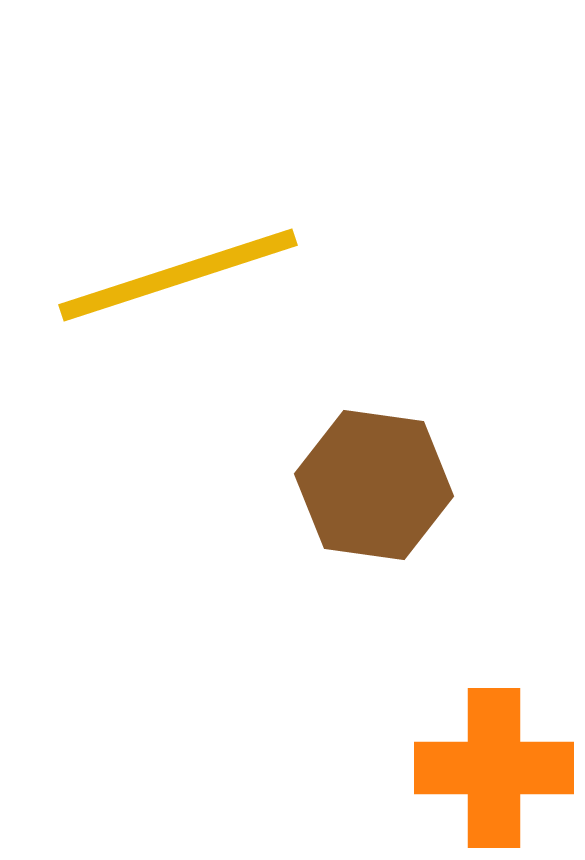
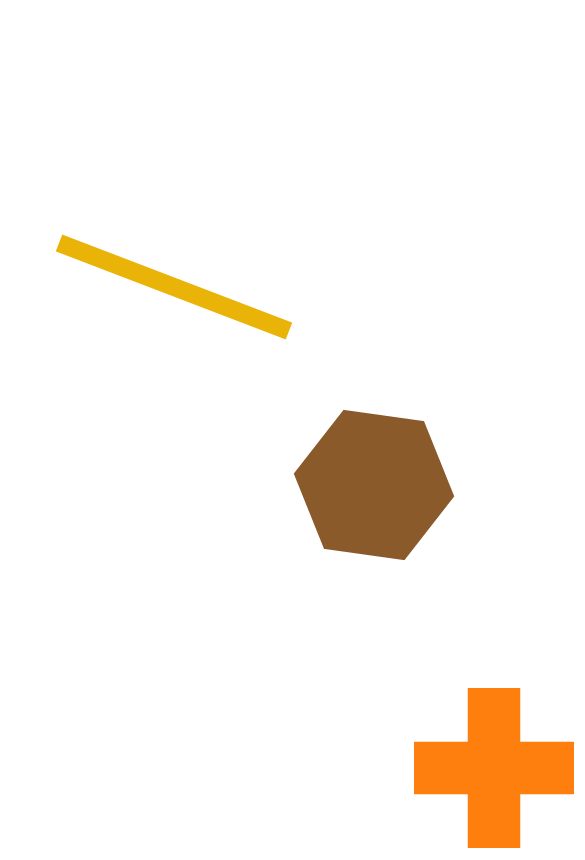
yellow line: moved 4 px left, 12 px down; rotated 39 degrees clockwise
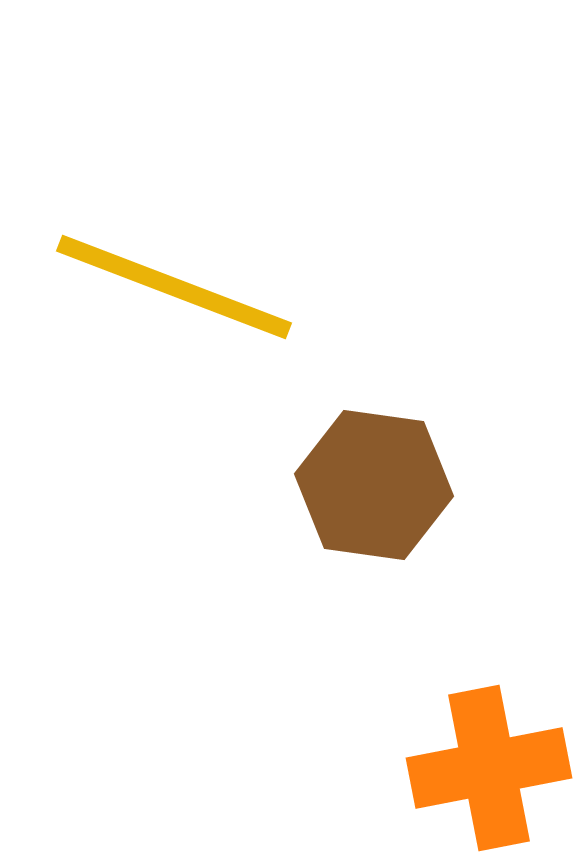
orange cross: moved 5 px left; rotated 11 degrees counterclockwise
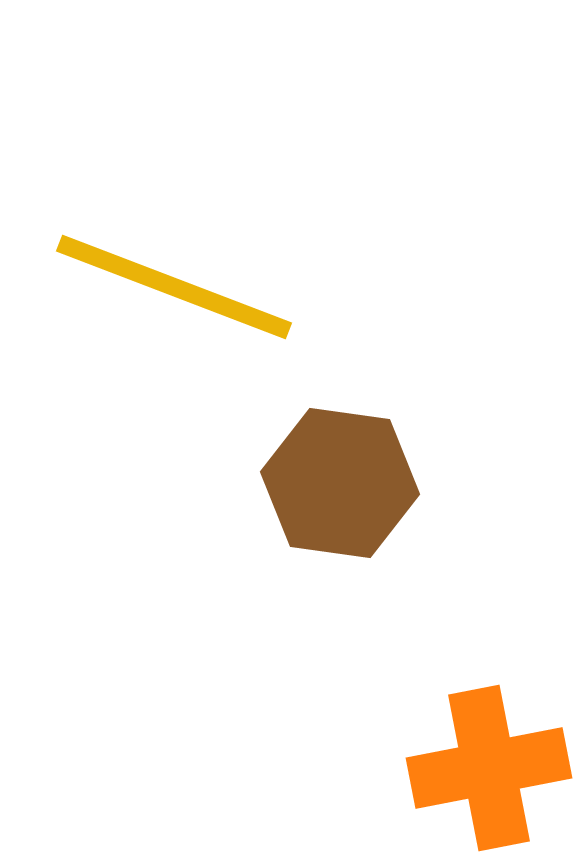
brown hexagon: moved 34 px left, 2 px up
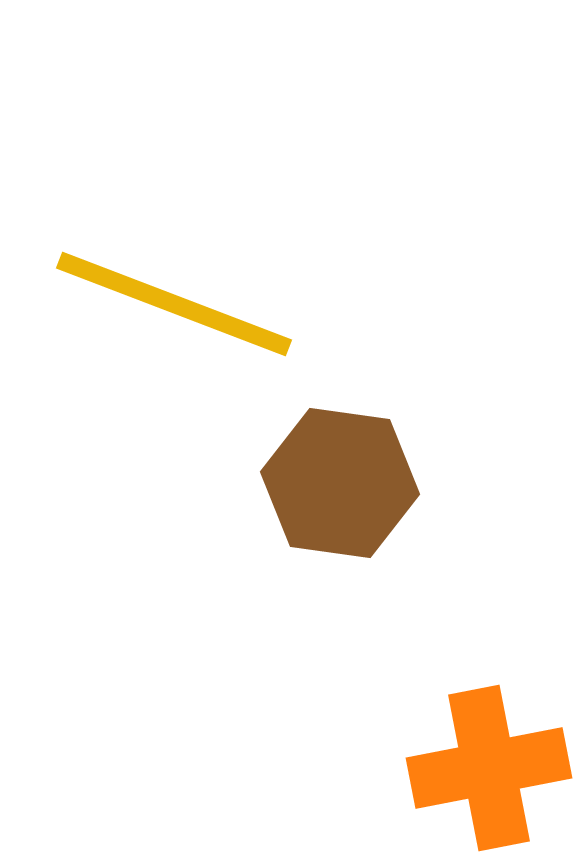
yellow line: moved 17 px down
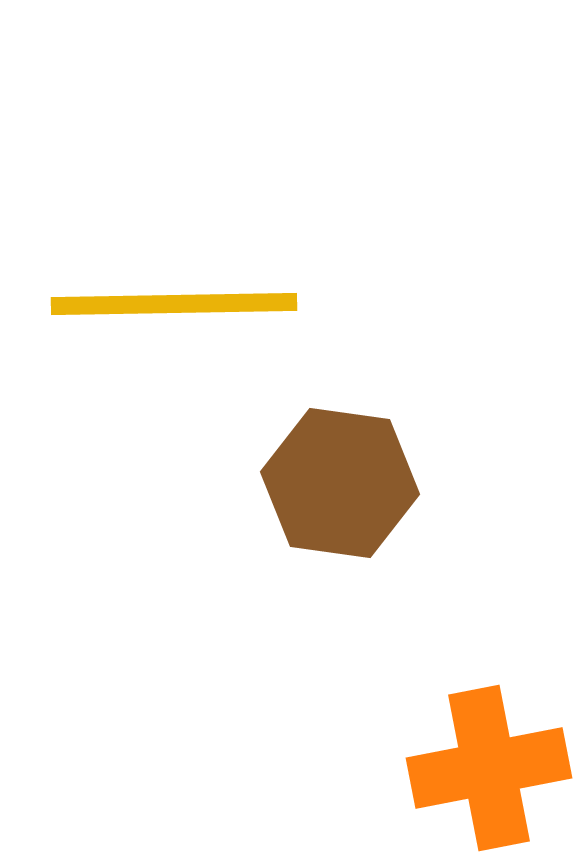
yellow line: rotated 22 degrees counterclockwise
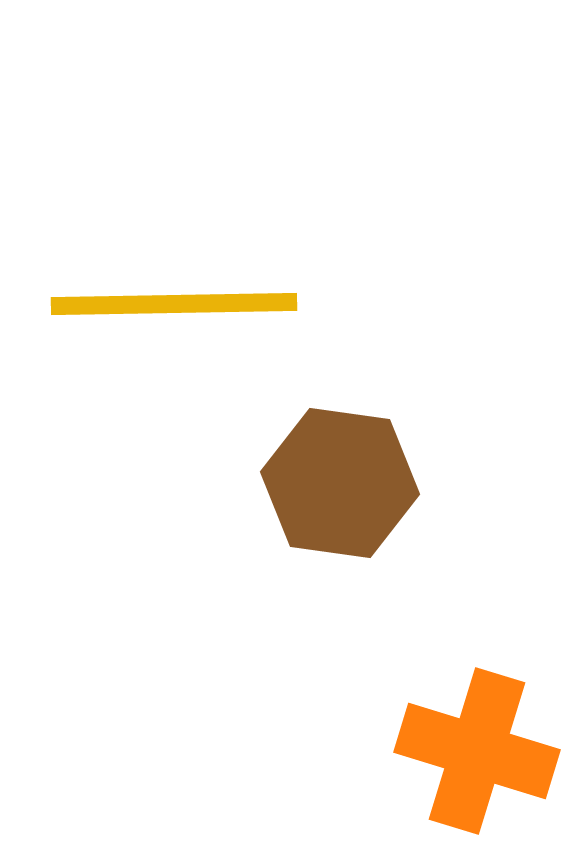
orange cross: moved 12 px left, 17 px up; rotated 28 degrees clockwise
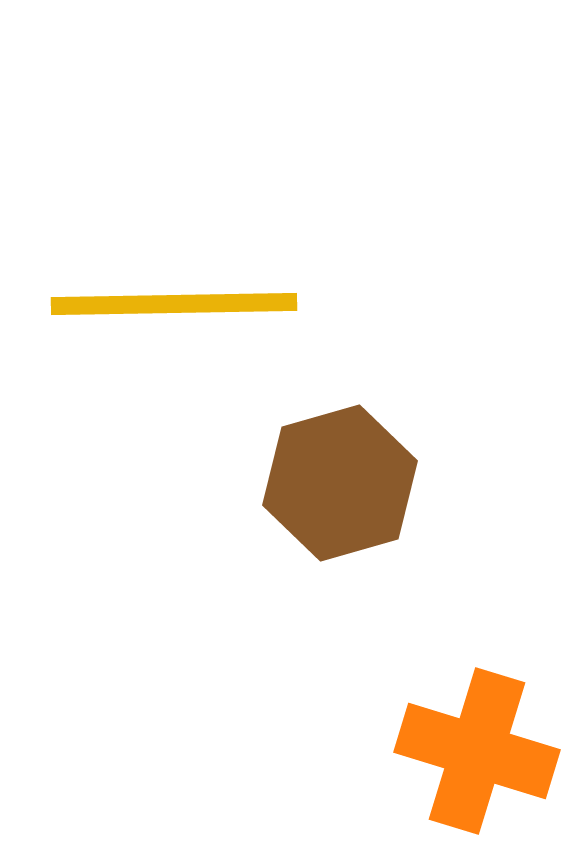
brown hexagon: rotated 24 degrees counterclockwise
